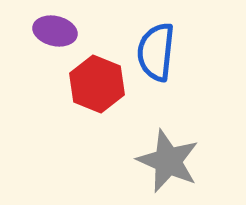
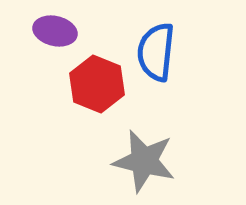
gray star: moved 24 px left; rotated 10 degrees counterclockwise
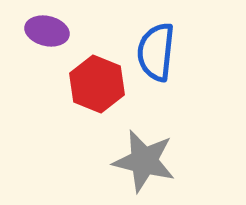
purple ellipse: moved 8 px left
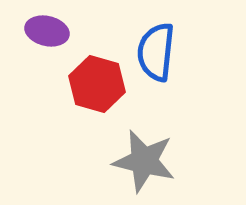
red hexagon: rotated 6 degrees counterclockwise
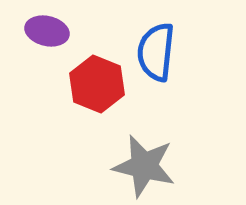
red hexagon: rotated 6 degrees clockwise
gray star: moved 5 px down
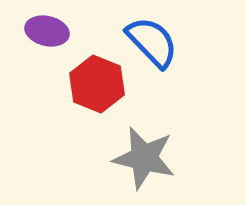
blue semicircle: moved 4 px left, 10 px up; rotated 130 degrees clockwise
gray star: moved 8 px up
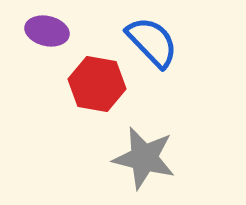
red hexagon: rotated 12 degrees counterclockwise
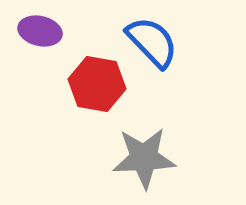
purple ellipse: moved 7 px left
gray star: rotated 16 degrees counterclockwise
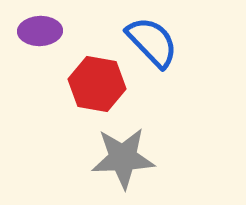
purple ellipse: rotated 15 degrees counterclockwise
gray star: moved 21 px left
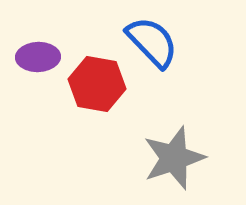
purple ellipse: moved 2 px left, 26 px down
gray star: moved 51 px right; rotated 16 degrees counterclockwise
